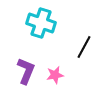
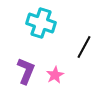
pink star: rotated 18 degrees counterclockwise
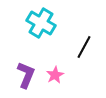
cyan cross: rotated 12 degrees clockwise
purple L-shape: moved 4 px down
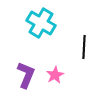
black line: rotated 25 degrees counterclockwise
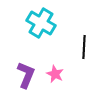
pink star: moved 1 px up; rotated 18 degrees counterclockwise
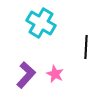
black line: moved 2 px right
purple L-shape: rotated 20 degrees clockwise
